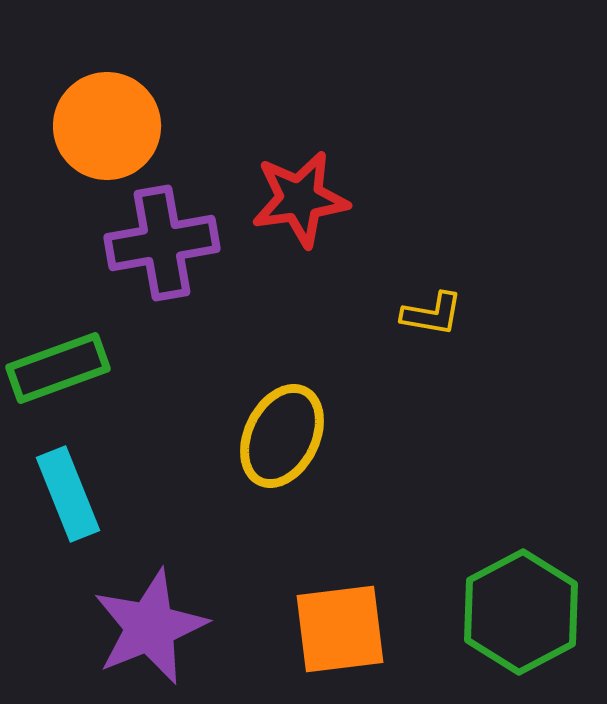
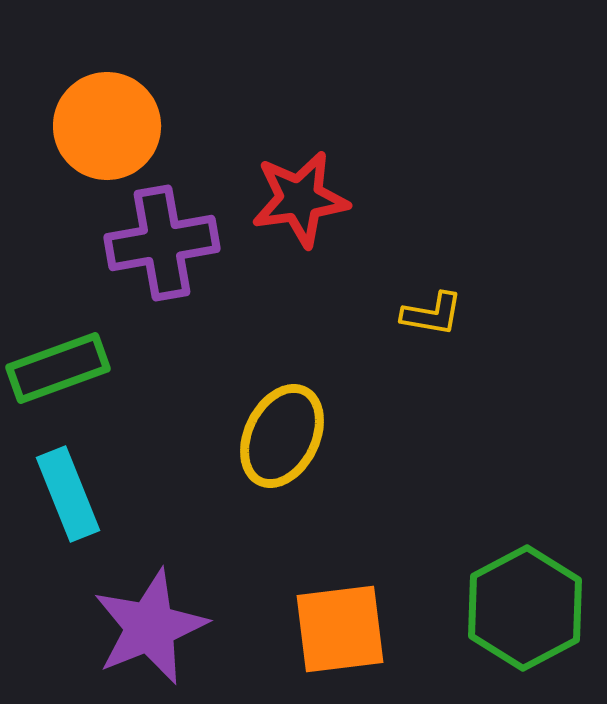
green hexagon: moved 4 px right, 4 px up
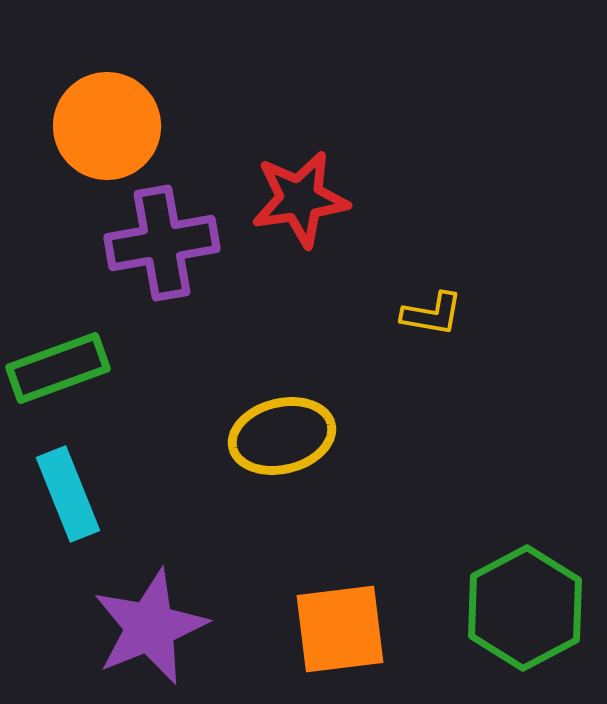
yellow ellipse: rotated 50 degrees clockwise
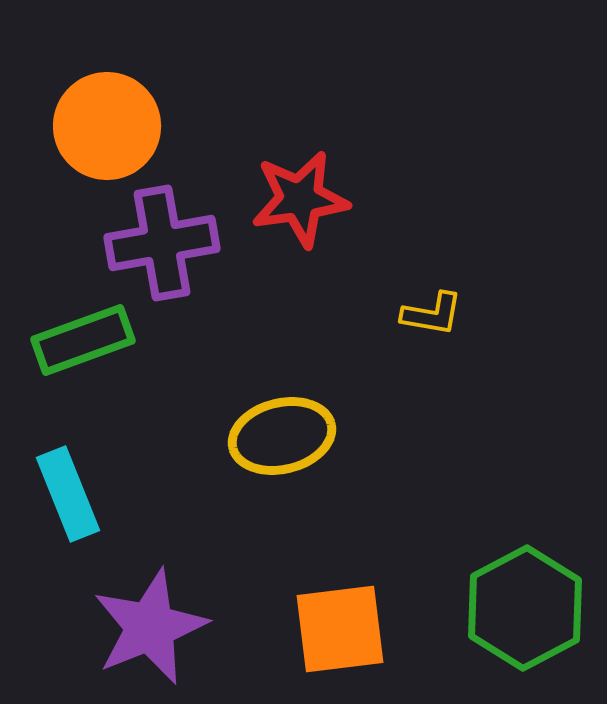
green rectangle: moved 25 px right, 28 px up
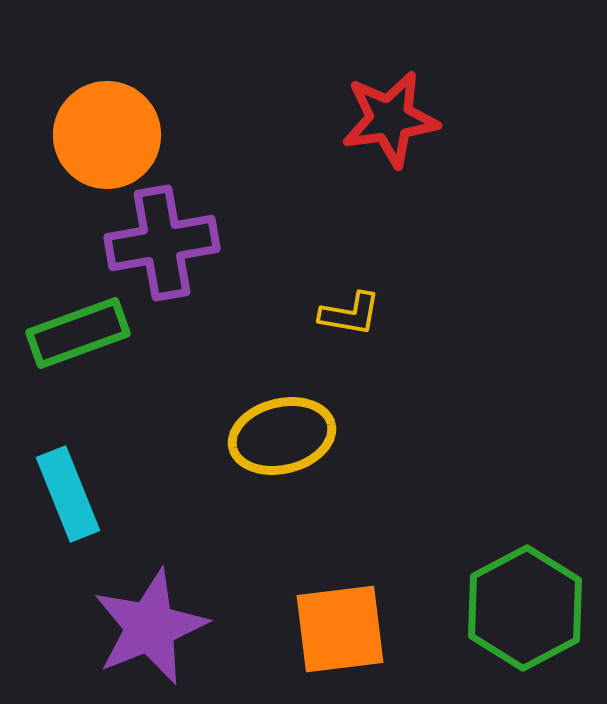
orange circle: moved 9 px down
red star: moved 90 px right, 80 px up
yellow L-shape: moved 82 px left
green rectangle: moved 5 px left, 7 px up
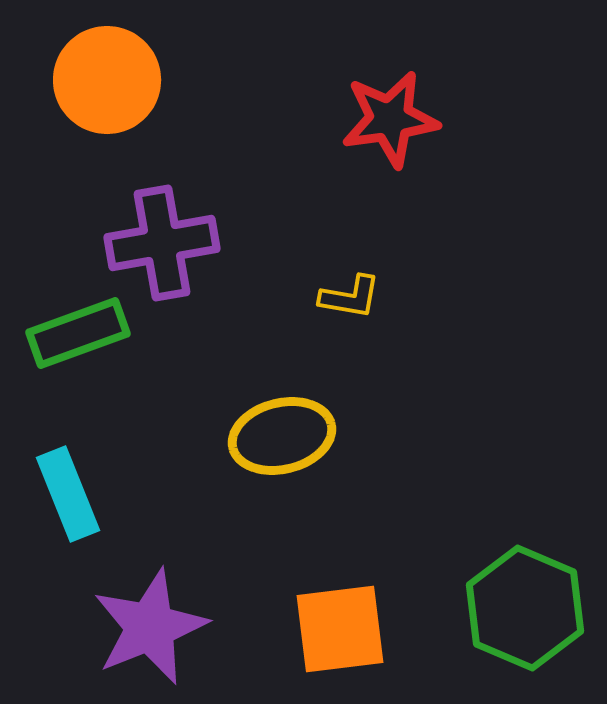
orange circle: moved 55 px up
yellow L-shape: moved 17 px up
green hexagon: rotated 9 degrees counterclockwise
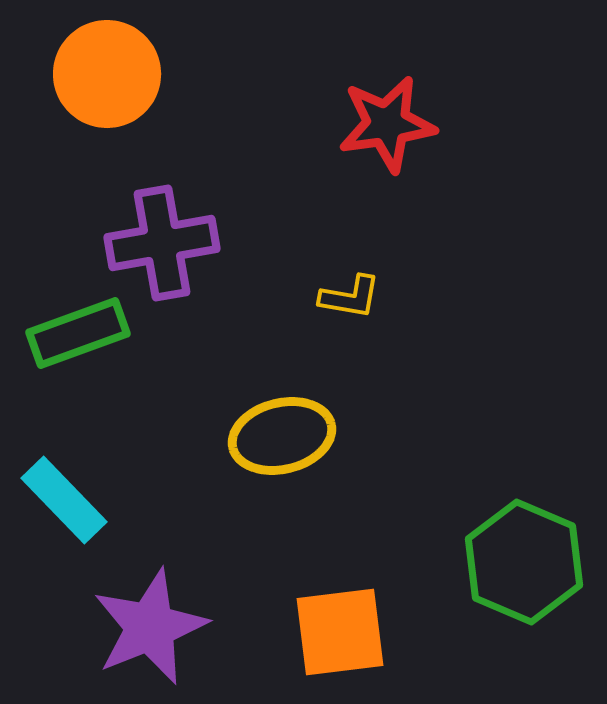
orange circle: moved 6 px up
red star: moved 3 px left, 5 px down
cyan rectangle: moved 4 px left, 6 px down; rotated 22 degrees counterclockwise
green hexagon: moved 1 px left, 46 px up
orange square: moved 3 px down
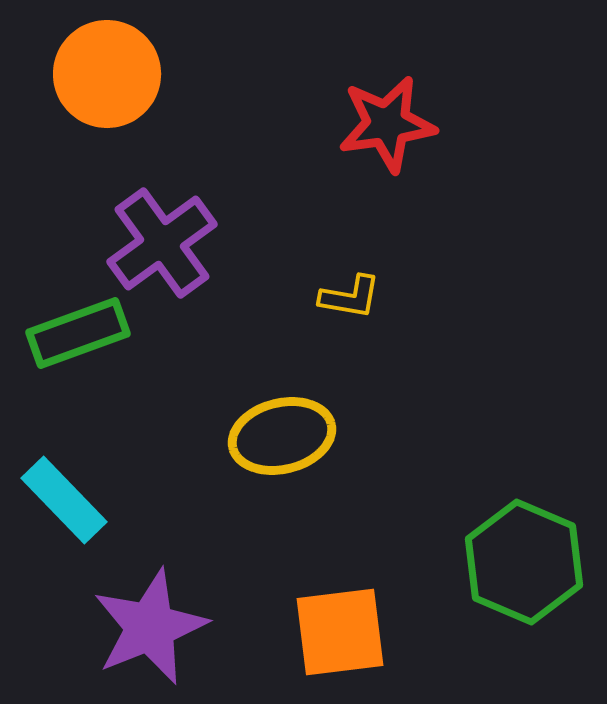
purple cross: rotated 26 degrees counterclockwise
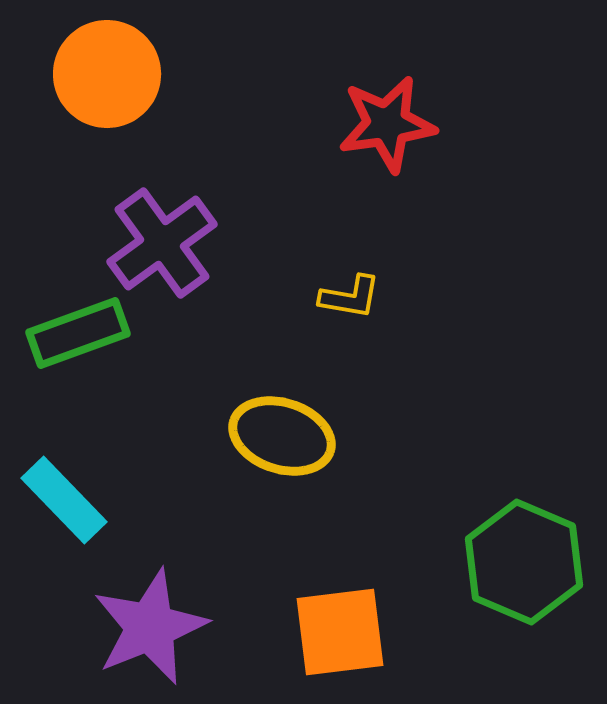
yellow ellipse: rotated 32 degrees clockwise
